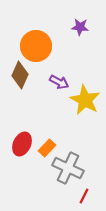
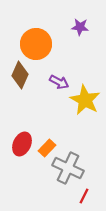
orange circle: moved 2 px up
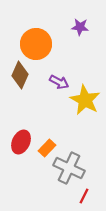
red ellipse: moved 1 px left, 2 px up
gray cross: moved 1 px right
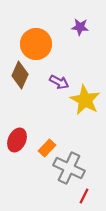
red ellipse: moved 4 px left, 2 px up
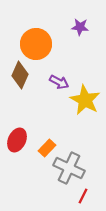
red line: moved 1 px left
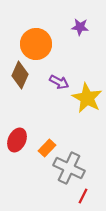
yellow star: moved 2 px right, 2 px up
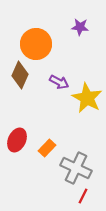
gray cross: moved 7 px right
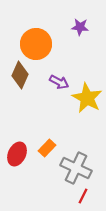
red ellipse: moved 14 px down
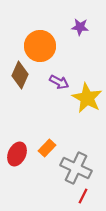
orange circle: moved 4 px right, 2 px down
